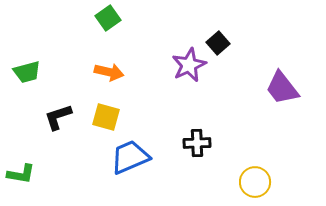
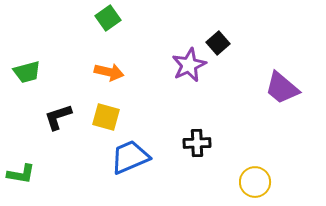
purple trapezoid: rotated 12 degrees counterclockwise
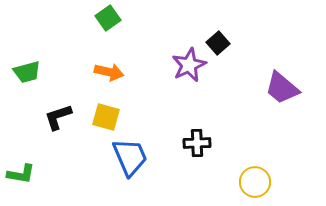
blue trapezoid: rotated 90 degrees clockwise
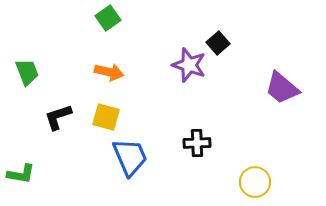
purple star: rotated 28 degrees counterclockwise
green trapezoid: rotated 96 degrees counterclockwise
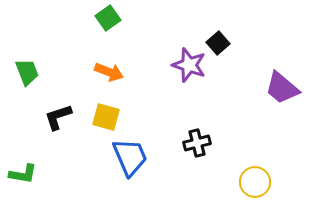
orange arrow: rotated 8 degrees clockwise
black cross: rotated 12 degrees counterclockwise
green L-shape: moved 2 px right
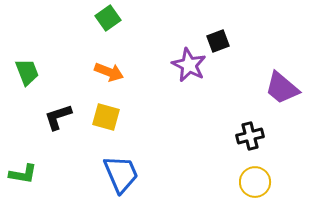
black square: moved 2 px up; rotated 20 degrees clockwise
purple star: rotated 8 degrees clockwise
black cross: moved 53 px right, 7 px up
blue trapezoid: moved 9 px left, 17 px down
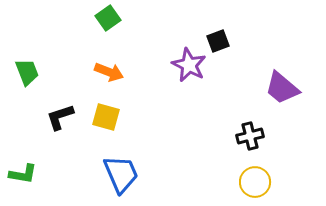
black L-shape: moved 2 px right
